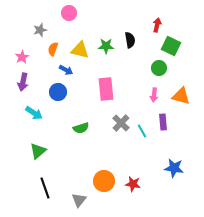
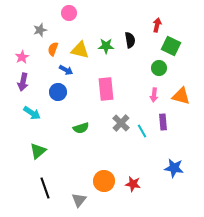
cyan arrow: moved 2 px left
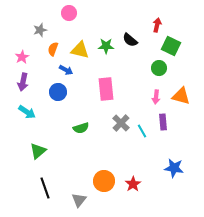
black semicircle: rotated 140 degrees clockwise
pink arrow: moved 2 px right, 2 px down
cyan arrow: moved 5 px left, 1 px up
red star: rotated 28 degrees clockwise
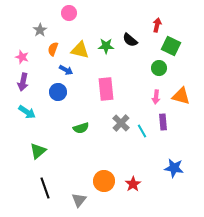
gray star: rotated 16 degrees counterclockwise
pink star: rotated 24 degrees counterclockwise
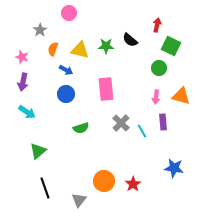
blue circle: moved 8 px right, 2 px down
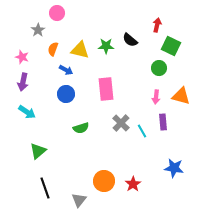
pink circle: moved 12 px left
gray star: moved 2 px left
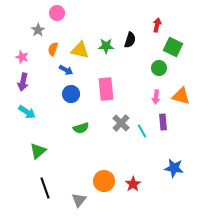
black semicircle: rotated 112 degrees counterclockwise
green square: moved 2 px right, 1 px down
blue circle: moved 5 px right
